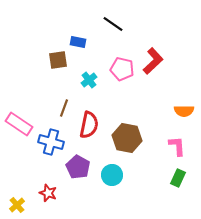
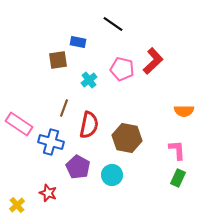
pink L-shape: moved 4 px down
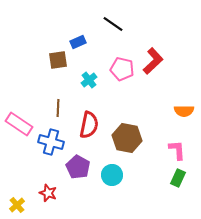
blue rectangle: rotated 35 degrees counterclockwise
brown line: moved 6 px left; rotated 18 degrees counterclockwise
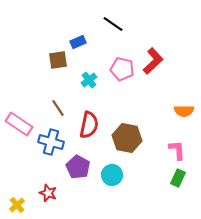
brown line: rotated 36 degrees counterclockwise
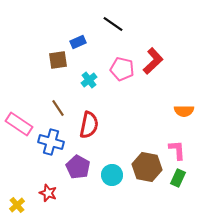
brown hexagon: moved 20 px right, 29 px down
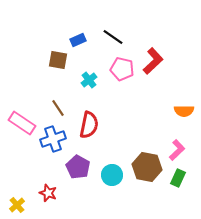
black line: moved 13 px down
blue rectangle: moved 2 px up
brown square: rotated 18 degrees clockwise
pink rectangle: moved 3 px right, 1 px up
blue cross: moved 2 px right, 3 px up; rotated 35 degrees counterclockwise
pink L-shape: rotated 50 degrees clockwise
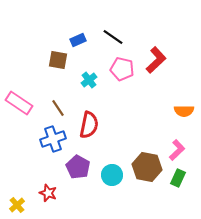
red L-shape: moved 3 px right, 1 px up
pink rectangle: moved 3 px left, 20 px up
